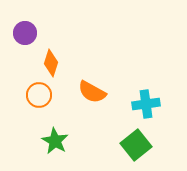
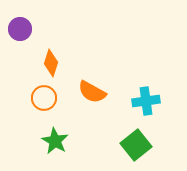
purple circle: moved 5 px left, 4 px up
orange circle: moved 5 px right, 3 px down
cyan cross: moved 3 px up
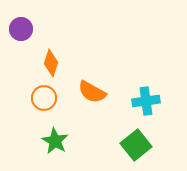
purple circle: moved 1 px right
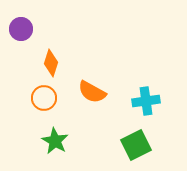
green square: rotated 12 degrees clockwise
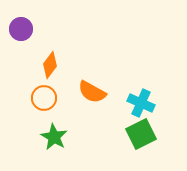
orange diamond: moved 1 px left, 2 px down; rotated 20 degrees clockwise
cyan cross: moved 5 px left, 2 px down; rotated 32 degrees clockwise
green star: moved 1 px left, 4 px up
green square: moved 5 px right, 11 px up
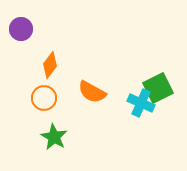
green square: moved 17 px right, 46 px up
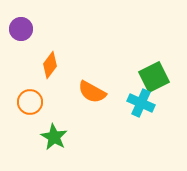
green square: moved 4 px left, 11 px up
orange circle: moved 14 px left, 4 px down
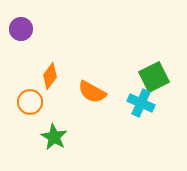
orange diamond: moved 11 px down
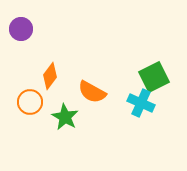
green star: moved 11 px right, 20 px up
